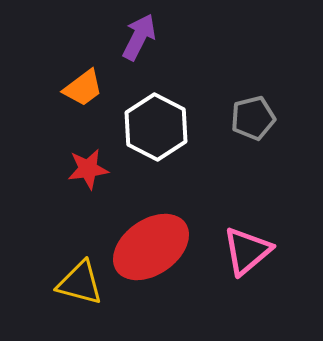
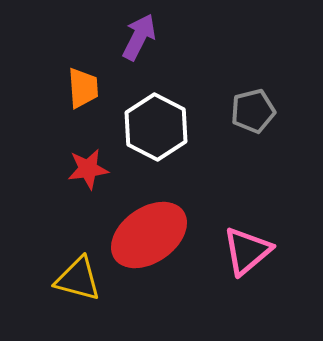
orange trapezoid: rotated 57 degrees counterclockwise
gray pentagon: moved 7 px up
red ellipse: moved 2 px left, 12 px up
yellow triangle: moved 2 px left, 4 px up
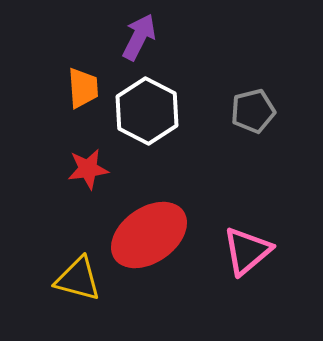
white hexagon: moved 9 px left, 16 px up
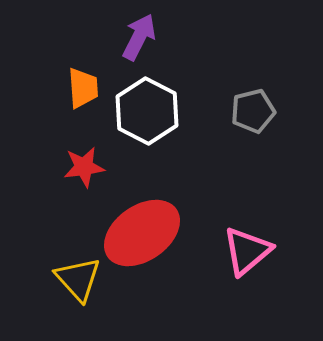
red star: moved 4 px left, 2 px up
red ellipse: moved 7 px left, 2 px up
yellow triangle: rotated 33 degrees clockwise
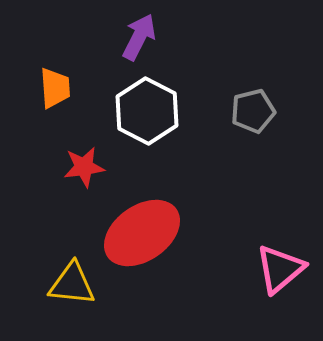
orange trapezoid: moved 28 px left
pink triangle: moved 33 px right, 18 px down
yellow triangle: moved 6 px left, 5 px down; rotated 42 degrees counterclockwise
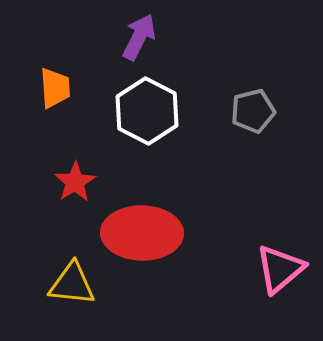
red star: moved 9 px left, 15 px down; rotated 24 degrees counterclockwise
red ellipse: rotated 36 degrees clockwise
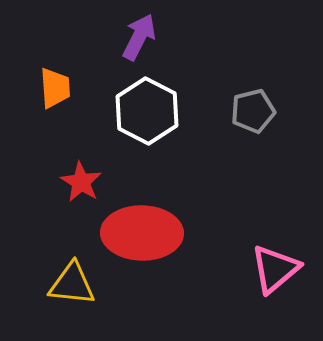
red star: moved 6 px right; rotated 9 degrees counterclockwise
pink triangle: moved 5 px left
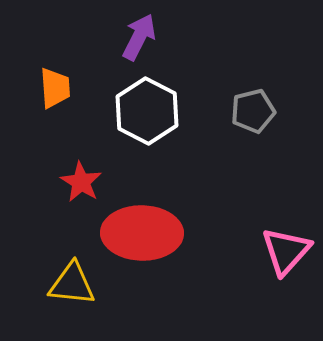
pink triangle: moved 11 px right, 18 px up; rotated 8 degrees counterclockwise
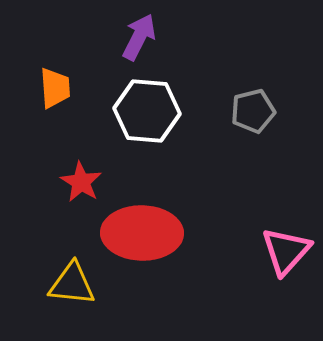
white hexagon: rotated 22 degrees counterclockwise
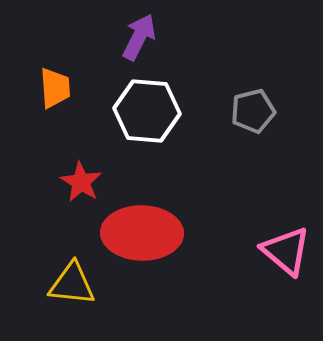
pink triangle: rotated 32 degrees counterclockwise
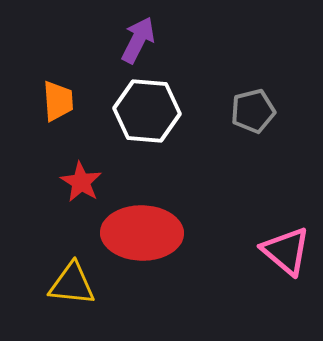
purple arrow: moved 1 px left, 3 px down
orange trapezoid: moved 3 px right, 13 px down
